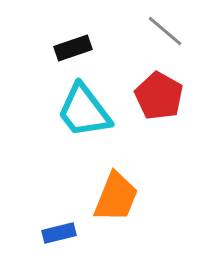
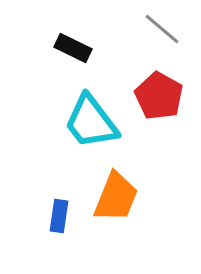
gray line: moved 3 px left, 2 px up
black rectangle: rotated 45 degrees clockwise
cyan trapezoid: moved 7 px right, 11 px down
blue rectangle: moved 17 px up; rotated 68 degrees counterclockwise
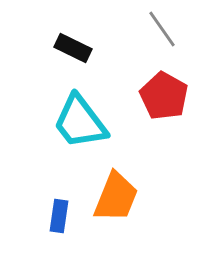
gray line: rotated 15 degrees clockwise
red pentagon: moved 5 px right
cyan trapezoid: moved 11 px left
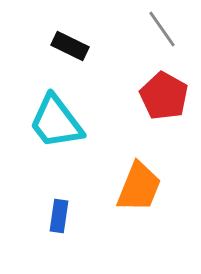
black rectangle: moved 3 px left, 2 px up
cyan trapezoid: moved 24 px left
orange trapezoid: moved 23 px right, 10 px up
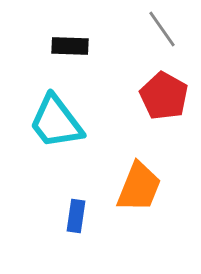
black rectangle: rotated 24 degrees counterclockwise
blue rectangle: moved 17 px right
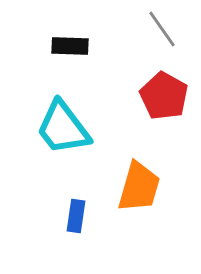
cyan trapezoid: moved 7 px right, 6 px down
orange trapezoid: rotated 6 degrees counterclockwise
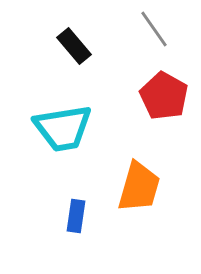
gray line: moved 8 px left
black rectangle: moved 4 px right; rotated 48 degrees clockwise
cyan trapezoid: rotated 62 degrees counterclockwise
